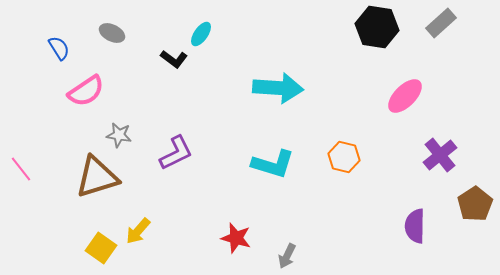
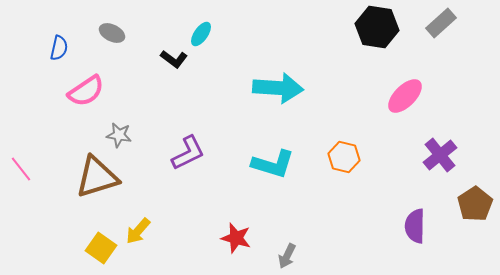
blue semicircle: rotated 45 degrees clockwise
purple L-shape: moved 12 px right
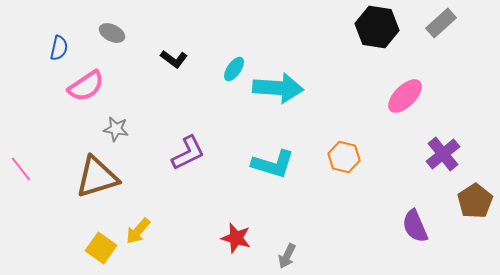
cyan ellipse: moved 33 px right, 35 px down
pink semicircle: moved 5 px up
gray star: moved 3 px left, 6 px up
purple cross: moved 3 px right, 1 px up
brown pentagon: moved 3 px up
purple semicircle: rotated 24 degrees counterclockwise
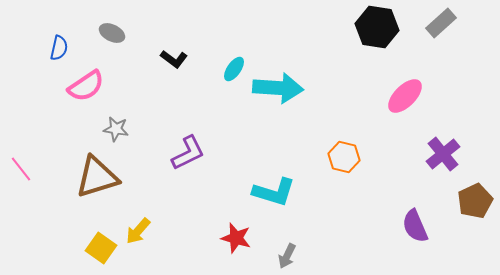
cyan L-shape: moved 1 px right, 28 px down
brown pentagon: rotated 8 degrees clockwise
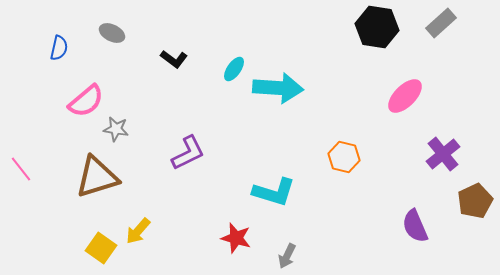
pink semicircle: moved 15 px down; rotated 6 degrees counterclockwise
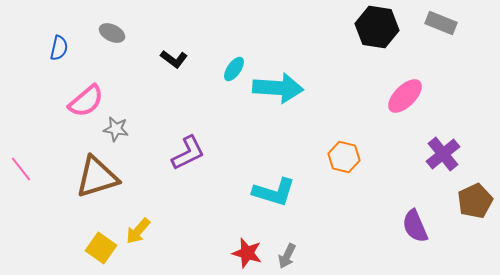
gray rectangle: rotated 64 degrees clockwise
red star: moved 11 px right, 15 px down
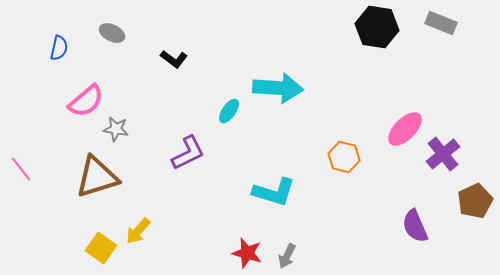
cyan ellipse: moved 5 px left, 42 px down
pink ellipse: moved 33 px down
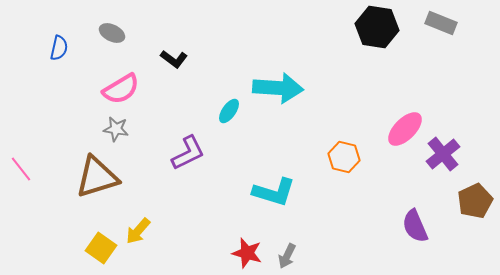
pink semicircle: moved 35 px right, 12 px up; rotated 9 degrees clockwise
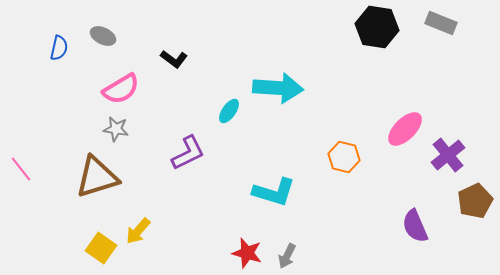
gray ellipse: moved 9 px left, 3 px down
purple cross: moved 5 px right, 1 px down
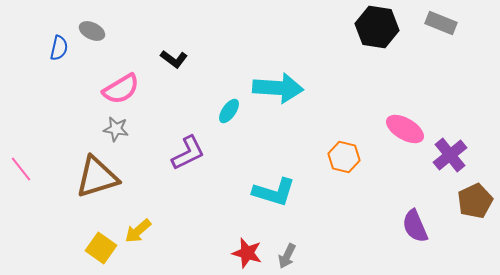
gray ellipse: moved 11 px left, 5 px up
pink ellipse: rotated 75 degrees clockwise
purple cross: moved 2 px right
yellow arrow: rotated 8 degrees clockwise
